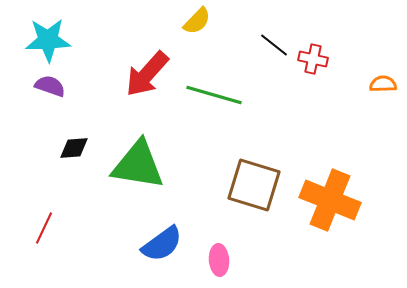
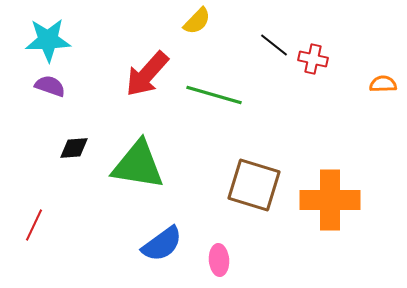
orange cross: rotated 22 degrees counterclockwise
red line: moved 10 px left, 3 px up
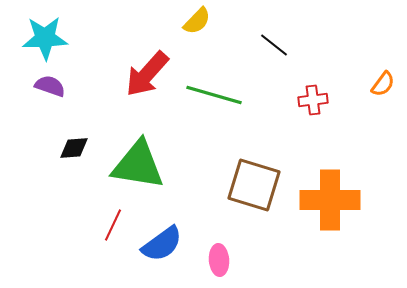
cyan star: moved 3 px left, 2 px up
red cross: moved 41 px down; rotated 20 degrees counterclockwise
orange semicircle: rotated 128 degrees clockwise
red line: moved 79 px right
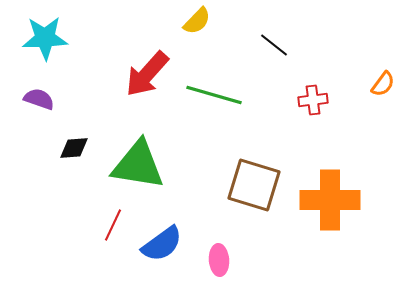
purple semicircle: moved 11 px left, 13 px down
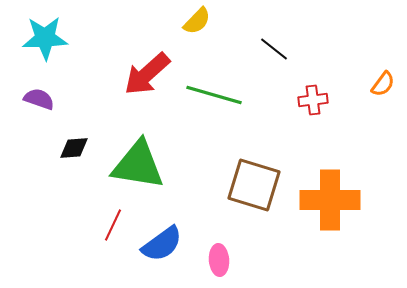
black line: moved 4 px down
red arrow: rotated 6 degrees clockwise
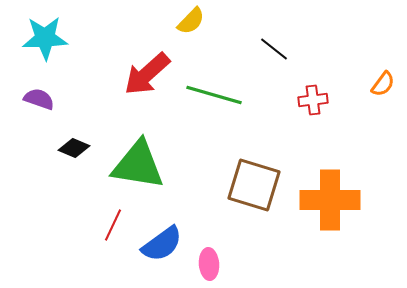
yellow semicircle: moved 6 px left
black diamond: rotated 28 degrees clockwise
pink ellipse: moved 10 px left, 4 px down
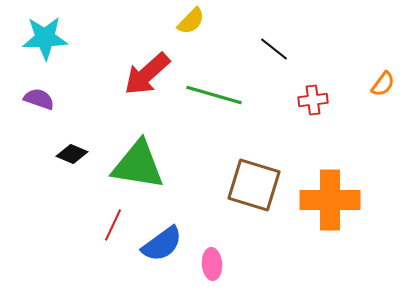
black diamond: moved 2 px left, 6 px down
pink ellipse: moved 3 px right
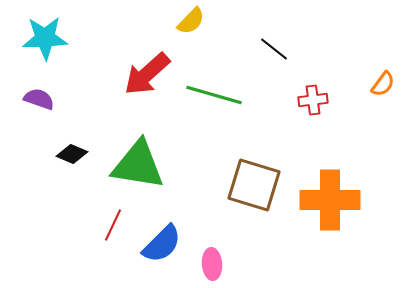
blue semicircle: rotated 9 degrees counterclockwise
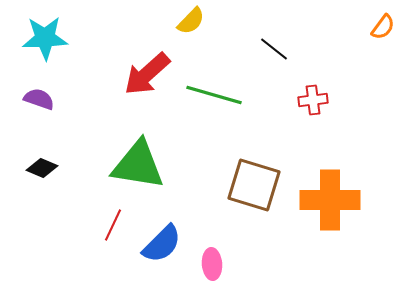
orange semicircle: moved 57 px up
black diamond: moved 30 px left, 14 px down
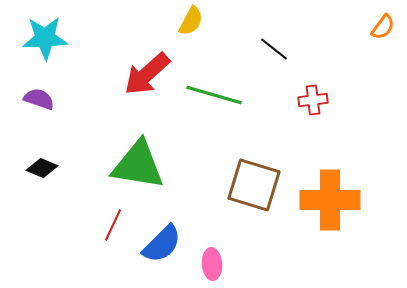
yellow semicircle: rotated 16 degrees counterclockwise
